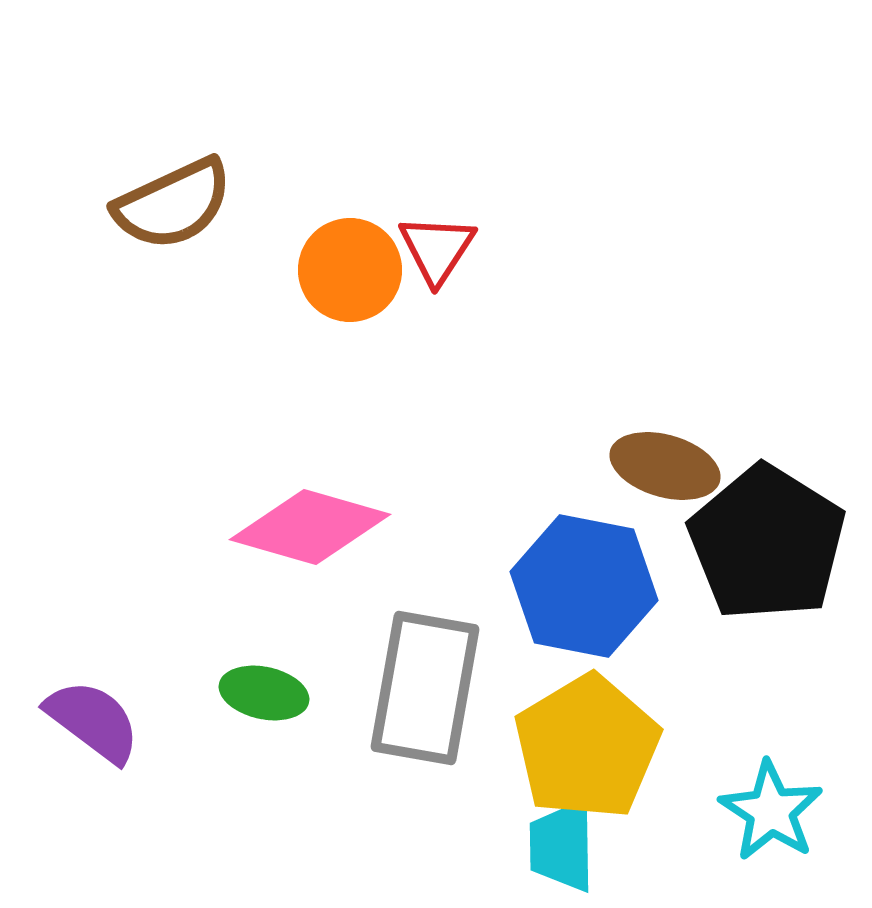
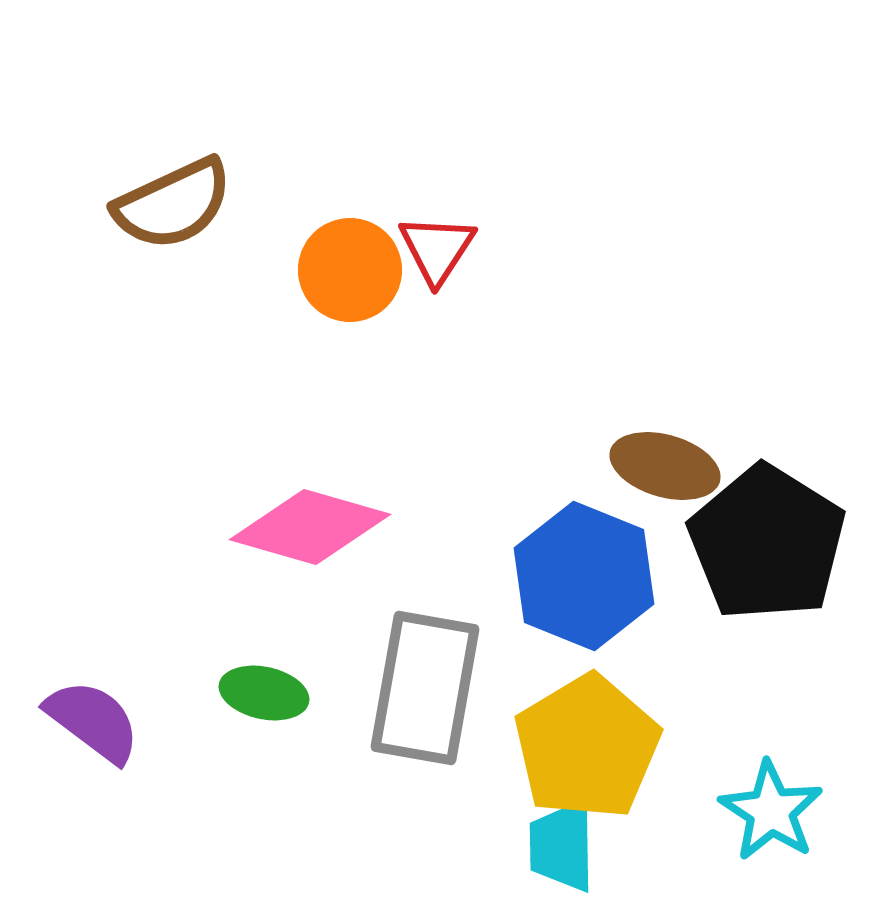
blue hexagon: moved 10 px up; rotated 11 degrees clockwise
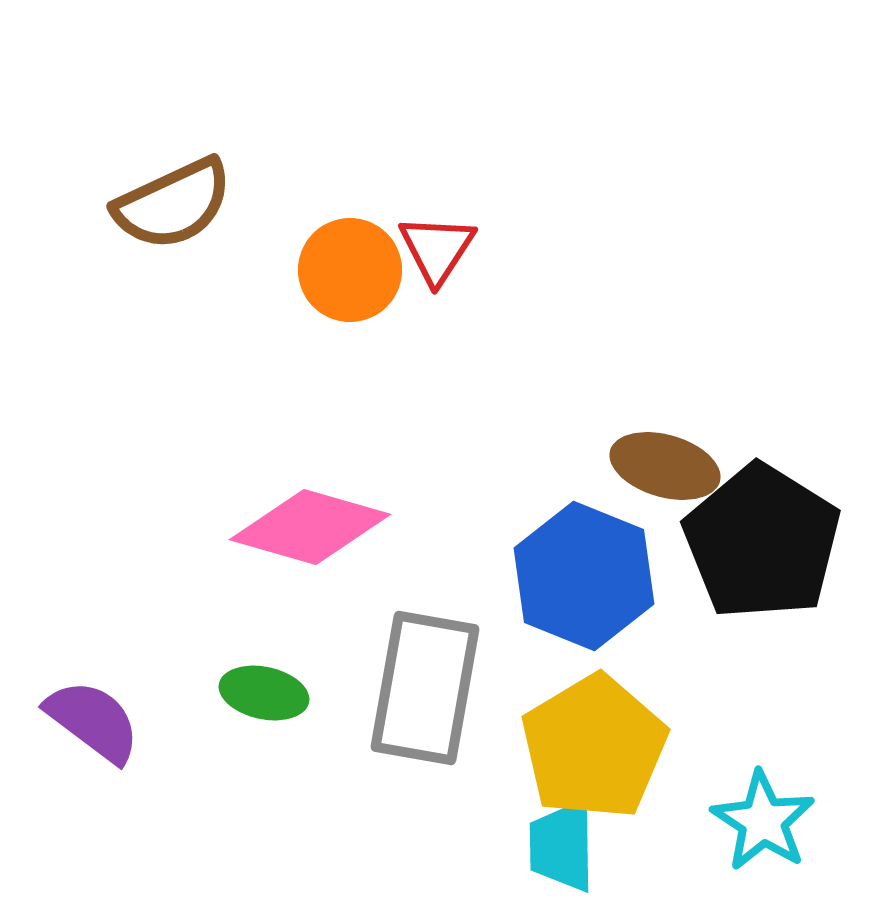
black pentagon: moved 5 px left, 1 px up
yellow pentagon: moved 7 px right
cyan star: moved 8 px left, 10 px down
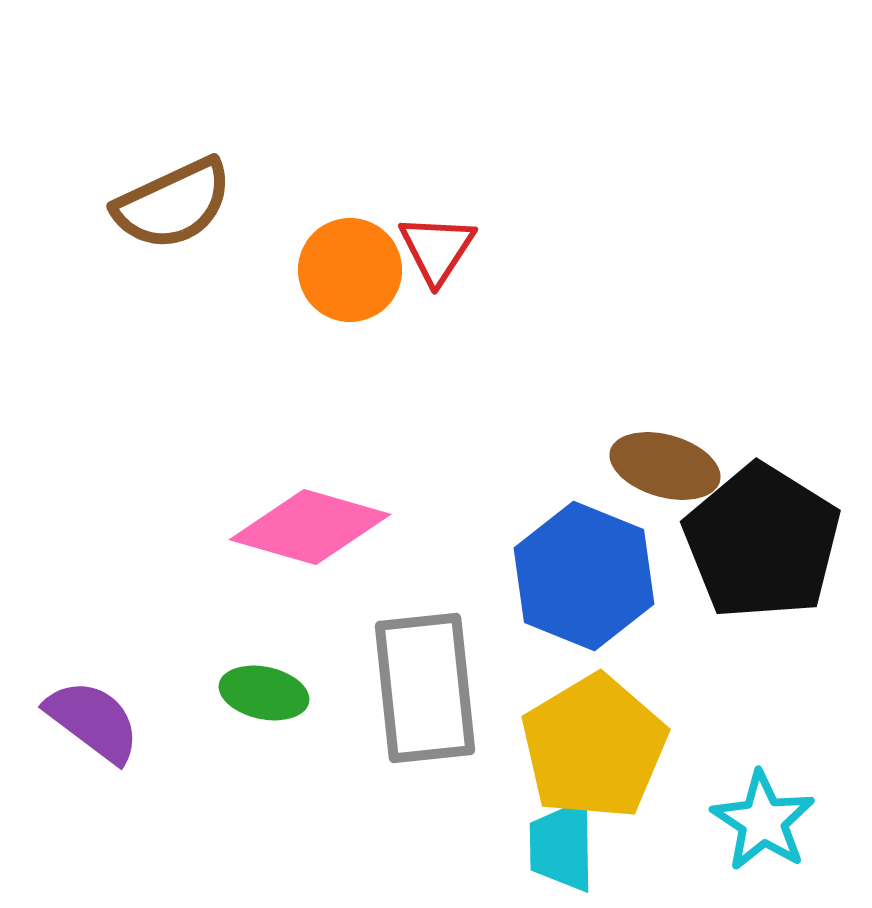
gray rectangle: rotated 16 degrees counterclockwise
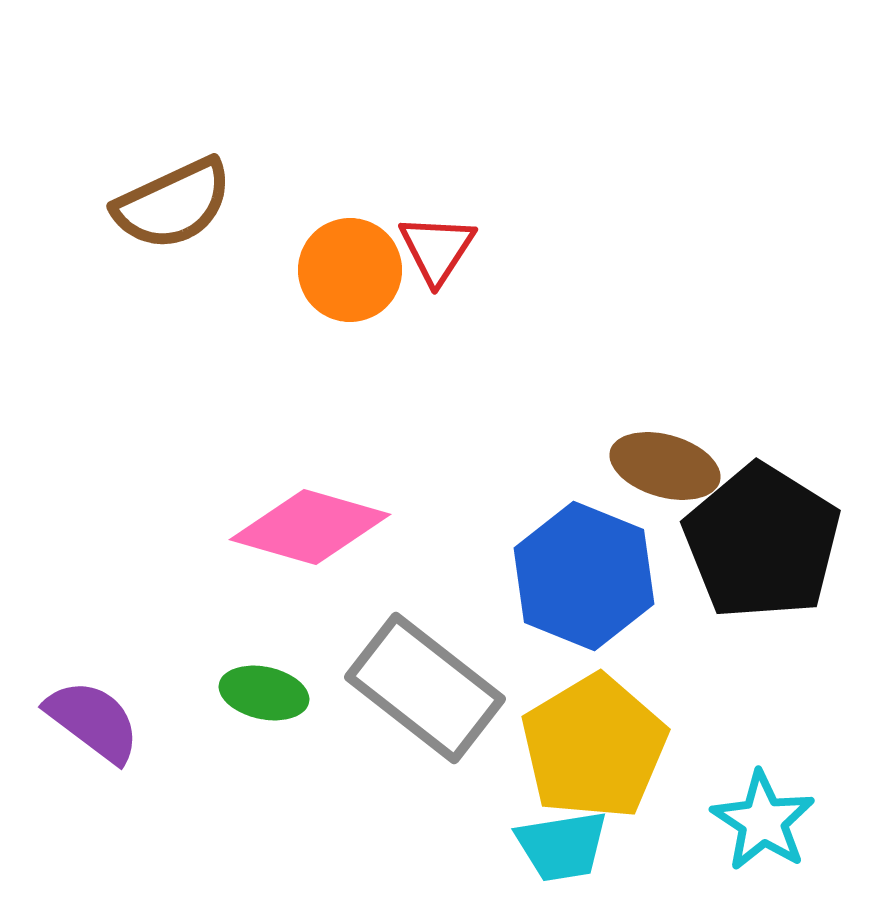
gray rectangle: rotated 46 degrees counterclockwise
cyan trapezoid: rotated 98 degrees counterclockwise
